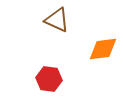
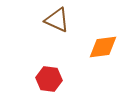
orange diamond: moved 2 px up
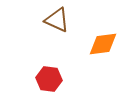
orange diamond: moved 3 px up
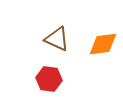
brown triangle: moved 19 px down
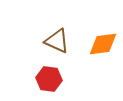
brown triangle: moved 2 px down
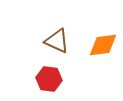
orange diamond: moved 1 px down
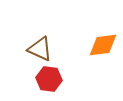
brown triangle: moved 17 px left, 8 px down
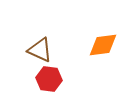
brown triangle: moved 1 px down
